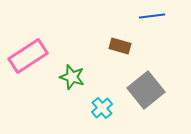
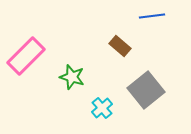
brown rectangle: rotated 25 degrees clockwise
pink rectangle: moved 2 px left; rotated 12 degrees counterclockwise
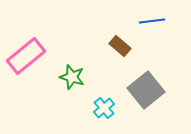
blue line: moved 5 px down
pink rectangle: rotated 6 degrees clockwise
cyan cross: moved 2 px right
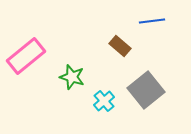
cyan cross: moved 7 px up
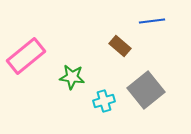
green star: rotated 10 degrees counterclockwise
cyan cross: rotated 25 degrees clockwise
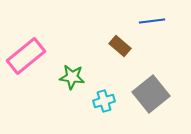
gray square: moved 5 px right, 4 px down
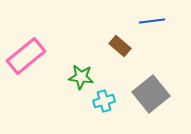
green star: moved 9 px right
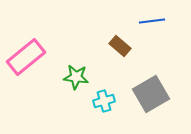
pink rectangle: moved 1 px down
green star: moved 5 px left
gray square: rotated 9 degrees clockwise
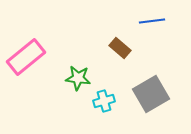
brown rectangle: moved 2 px down
green star: moved 2 px right, 1 px down
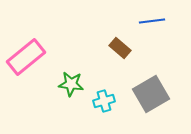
green star: moved 7 px left, 6 px down
